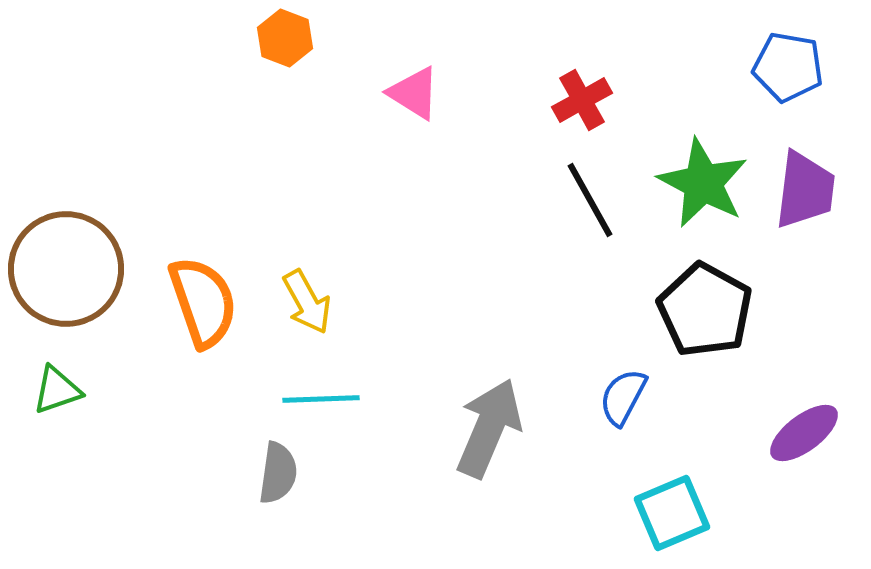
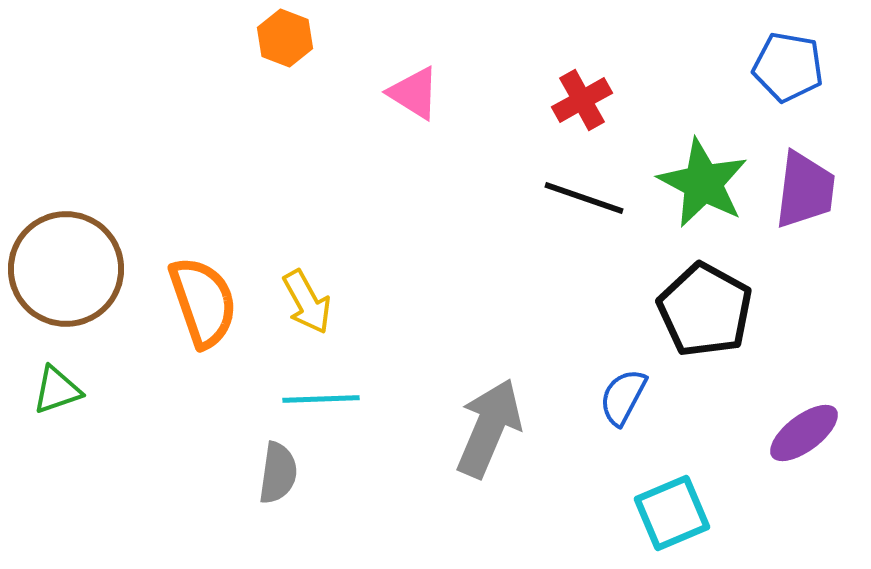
black line: moved 6 px left, 2 px up; rotated 42 degrees counterclockwise
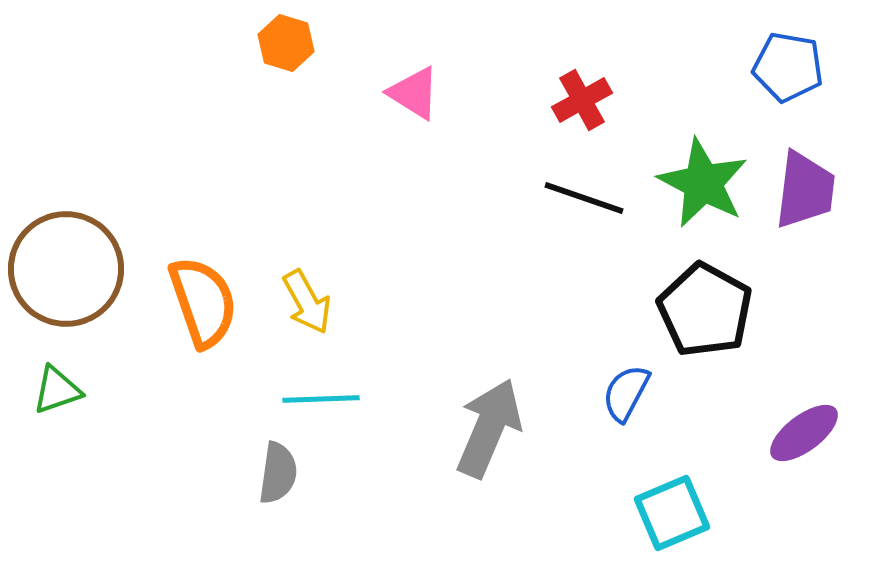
orange hexagon: moved 1 px right, 5 px down; rotated 4 degrees counterclockwise
blue semicircle: moved 3 px right, 4 px up
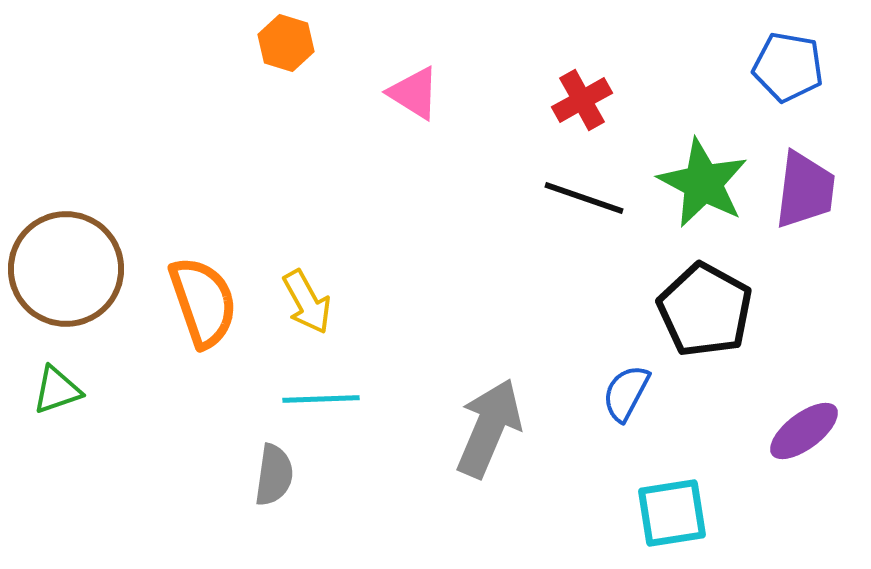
purple ellipse: moved 2 px up
gray semicircle: moved 4 px left, 2 px down
cyan square: rotated 14 degrees clockwise
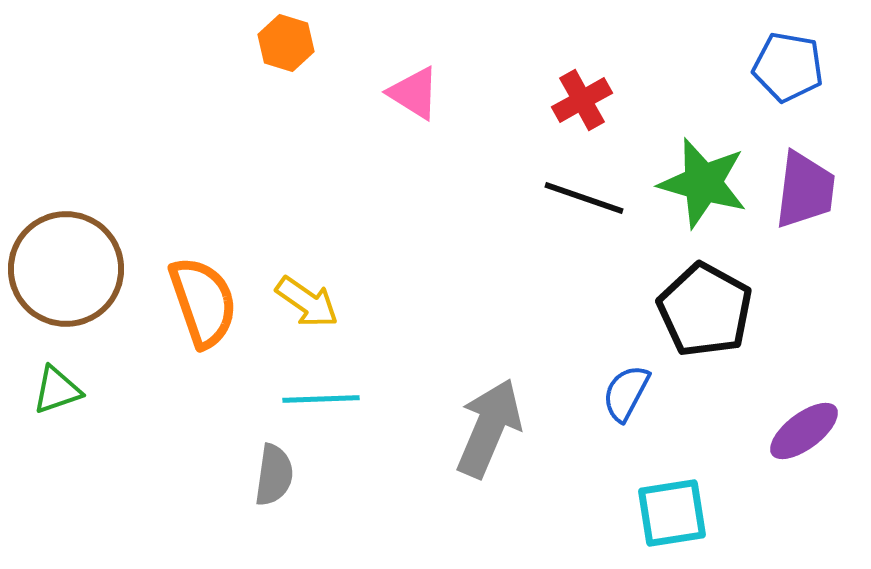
green star: rotated 12 degrees counterclockwise
yellow arrow: rotated 26 degrees counterclockwise
